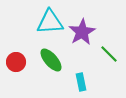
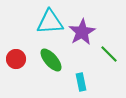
red circle: moved 3 px up
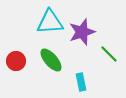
purple star: rotated 12 degrees clockwise
red circle: moved 2 px down
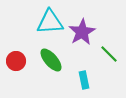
purple star: rotated 12 degrees counterclockwise
cyan rectangle: moved 3 px right, 2 px up
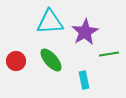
purple star: moved 3 px right
green line: rotated 54 degrees counterclockwise
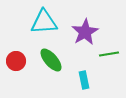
cyan triangle: moved 6 px left
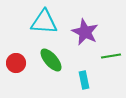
cyan triangle: rotated 8 degrees clockwise
purple star: rotated 16 degrees counterclockwise
green line: moved 2 px right, 2 px down
red circle: moved 2 px down
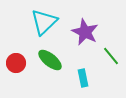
cyan triangle: rotated 48 degrees counterclockwise
green line: rotated 60 degrees clockwise
green ellipse: moved 1 px left; rotated 10 degrees counterclockwise
cyan rectangle: moved 1 px left, 2 px up
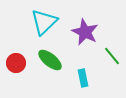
green line: moved 1 px right
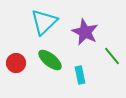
cyan rectangle: moved 3 px left, 3 px up
